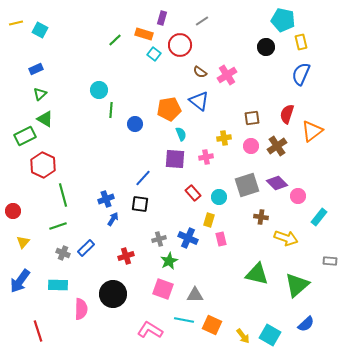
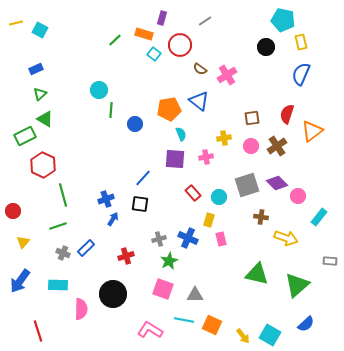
gray line at (202, 21): moved 3 px right
brown semicircle at (200, 72): moved 3 px up
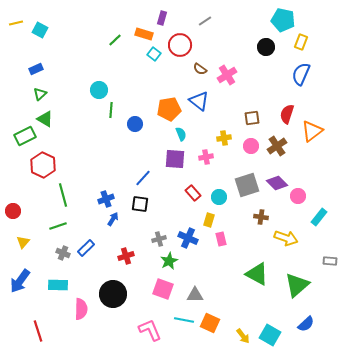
yellow rectangle at (301, 42): rotated 35 degrees clockwise
green triangle at (257, 274): rotated 15 degrees clockwise
orange square at (212, 325): moved 2 px left, 2 px up
pink L-shape at (150, 330): rotated 35 degrees clockwise
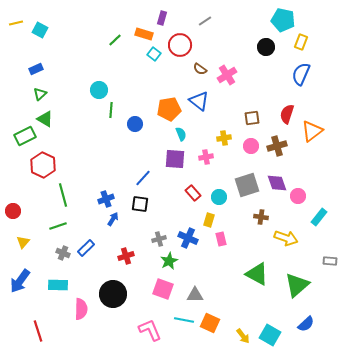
brown cross at (277, 146): rotated 18 degrees clockwise
purple diamond at (277, 183): rotated 25 degrees clockwise
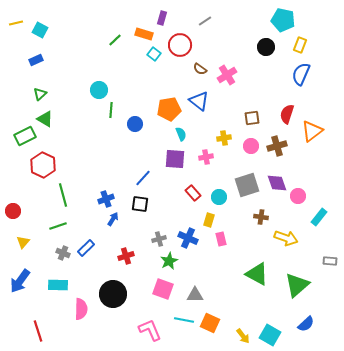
yellow rectangle at (301, 42): moved 1 px left, 3 px down
blue rectangle at (36, 69): moved 9 px up
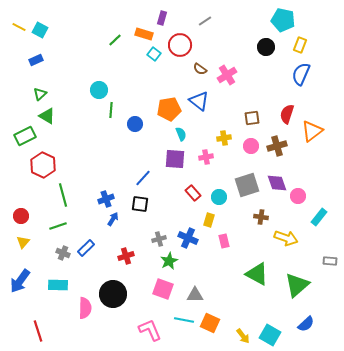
yellow line at (16, 23): moved 3 px right, 4 px down; rotated 40 degrees clockwise
green triangle at (45, 119): moved 2 px right, 3 px up
red circle at (13, 211): moved 8 px right, 5 px down
pink rectangle at (221, 239): moved 3 px right, 2 px down
pink semicircle at (81, 309): moved 4 px right, 1 px up
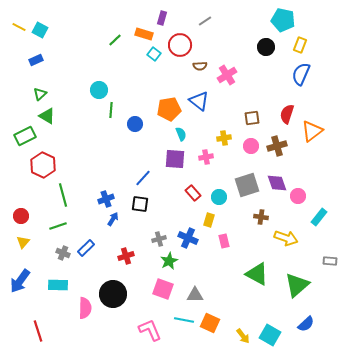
brown semicircle at (200, 69): moved 3 px up; rotated 40 degrees counterclockwise
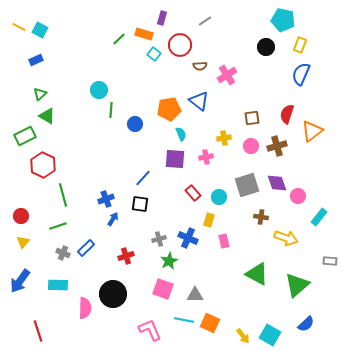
green line at (115, 40): moved 4 px right, 1 px up
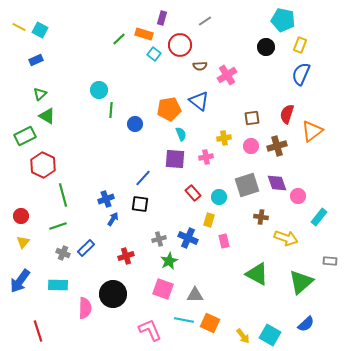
green triangle at (297, 285): moved 4 px right, 3 px up
